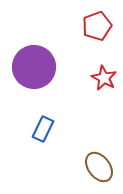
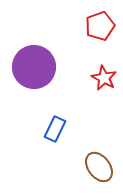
red pentagon: moved 3 px right
blue rectangle: moved 12 px right
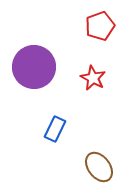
red star: moved 11 px left
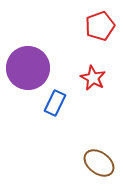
purple circle: moved 6 px left, 1 px down
blue rectangle: moved 26 px up
brown ellipse: moved 4 px up; rotated 16 degrees counterclockwise
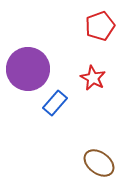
purple circle: moved 1 px down
blue rectangle: rotated 15 degrees clockwise
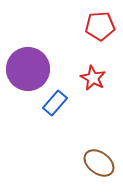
red pentagon: rotated 16 degrees clockwise
